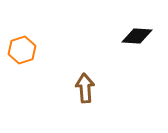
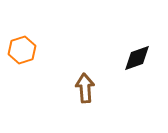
black diamond: moved 22 px down; rotated 24 degrees counterclockwise
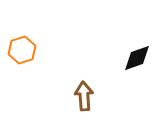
brown arrow: moved 1 px left, 8 px down
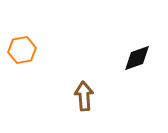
orange hexagon: rotated 8 degrees clockwise
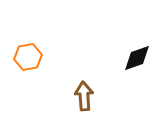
orange hexagon: moved 6 px right, 7 px down
